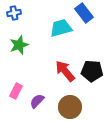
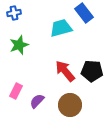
brown circle: moved 2 px up
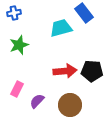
red arrow: rotated 125 degrees clockwise
pink rectangle: moved 1 px right, 2 px up
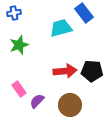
pink rectangle: moved 2 px right; rotated 63 degrees counterclockwise
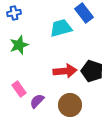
black pentagon: rotated 15 degrees clockwise
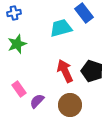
green star: moved 2 px left, 1 px up
red arrow: rotated 110 degrees counterclockwise
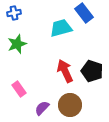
purple semicircle: moved 5 px right, 7 px down
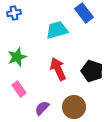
cyan trapezoid: moved 4 px left, 2 px down
green star: moved 13 px down
red arrow: moved 7 px left, 2 px up
brown circle: moved 4 px right, 2 px down
